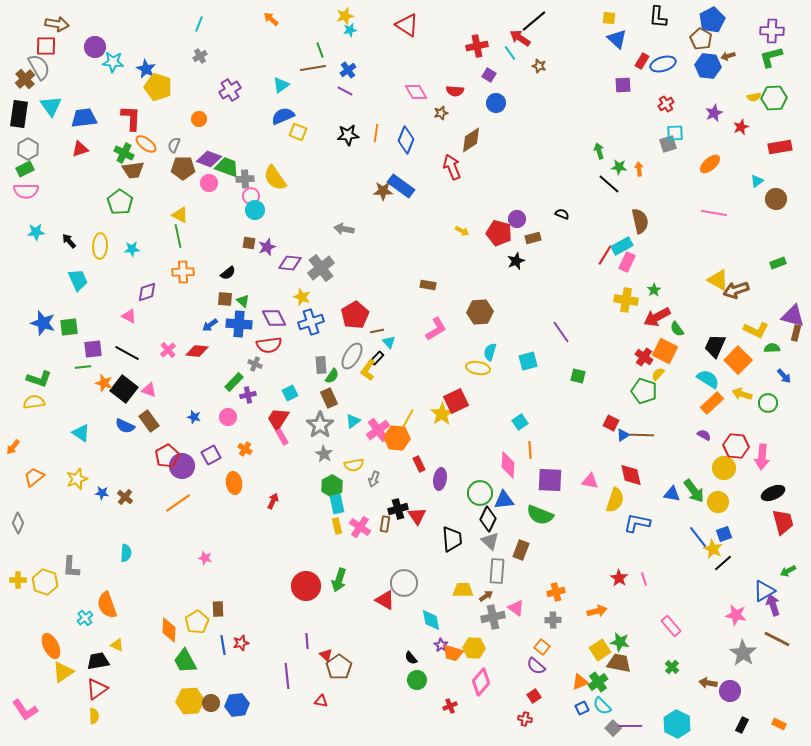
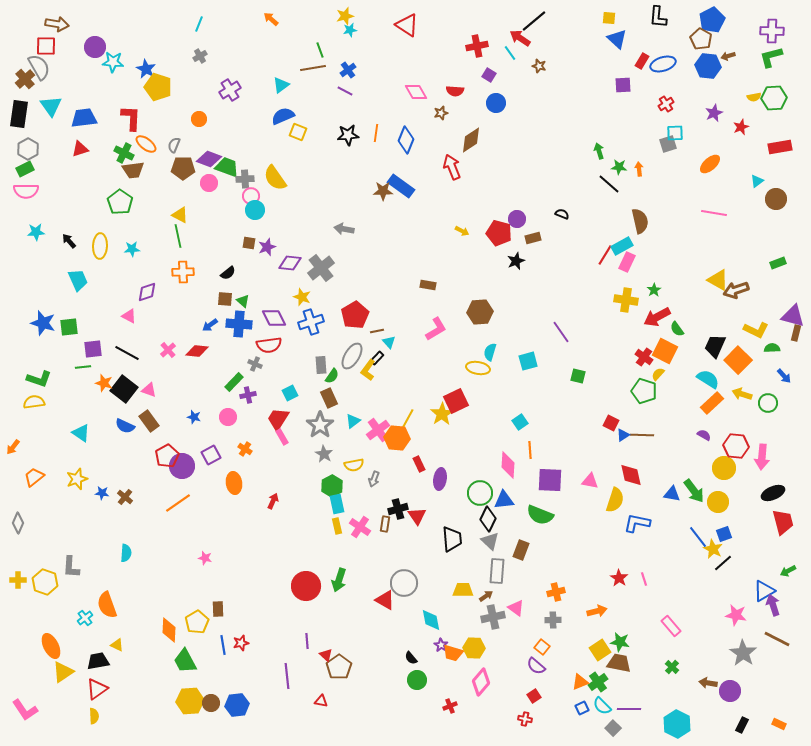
purple line at (630, 726): moved 1 px left, 17 px up
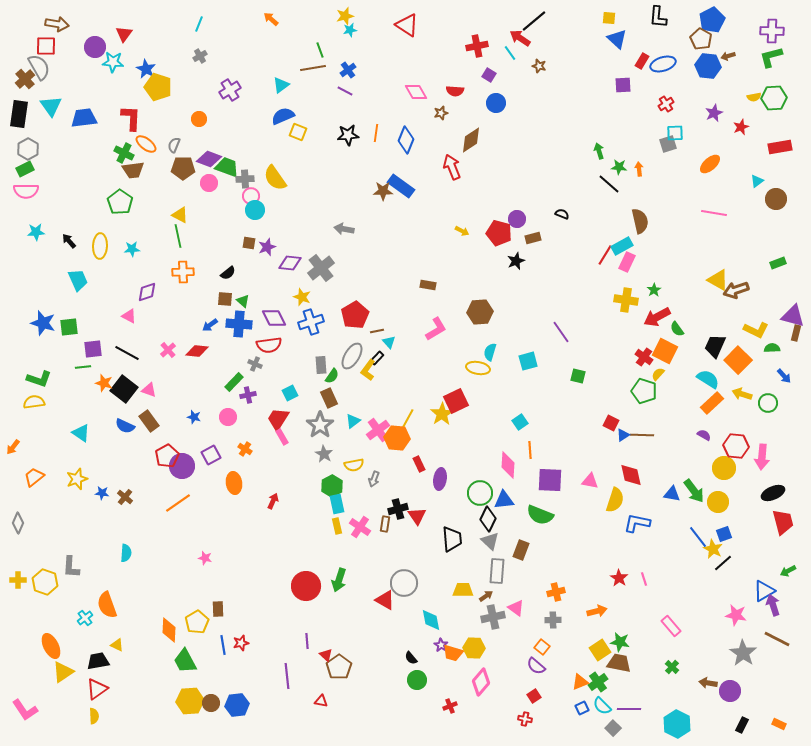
red triangle at (80, 149): moved 44 px right, 115 px up; rotated 36 degrees counterclockwise
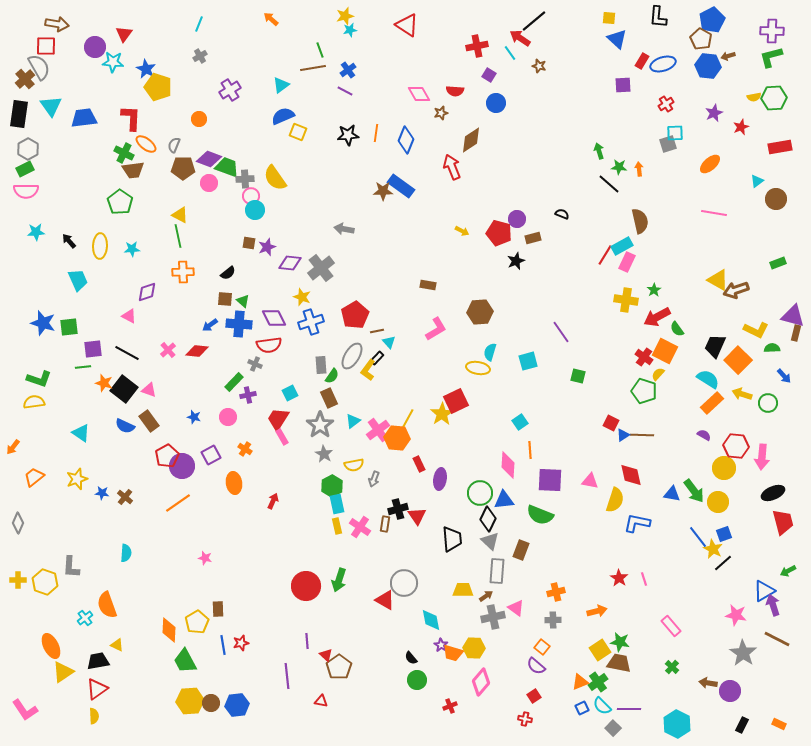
pink diamond at (416, 92): moved 3 px right, 2 px down
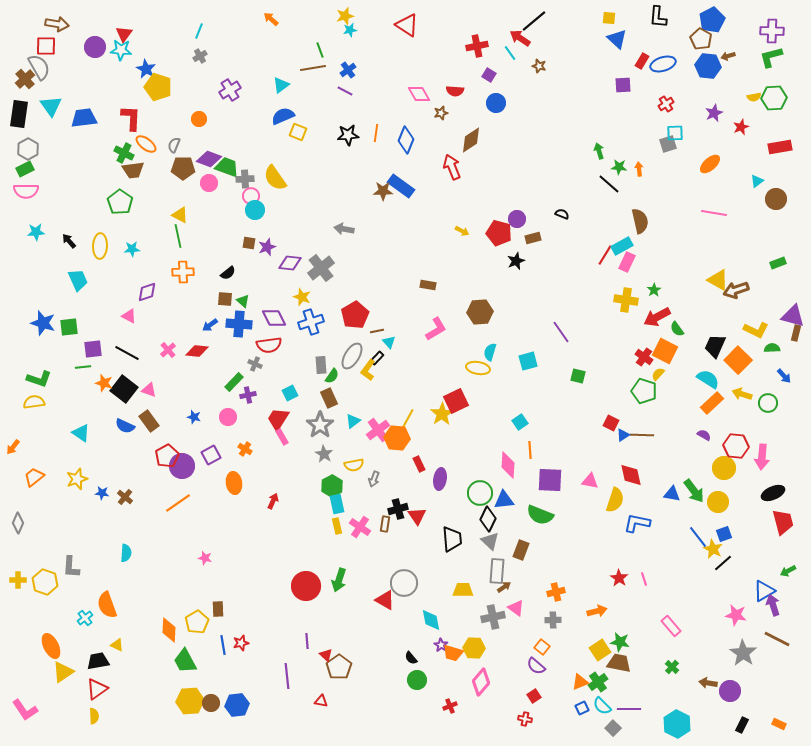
cyan line at (199, 24): moved 7 px down
cyan star at (113, 62): moved 8 px right, 12 px up
brown arrow at (486, 596): moved 18 px right, 9 px up
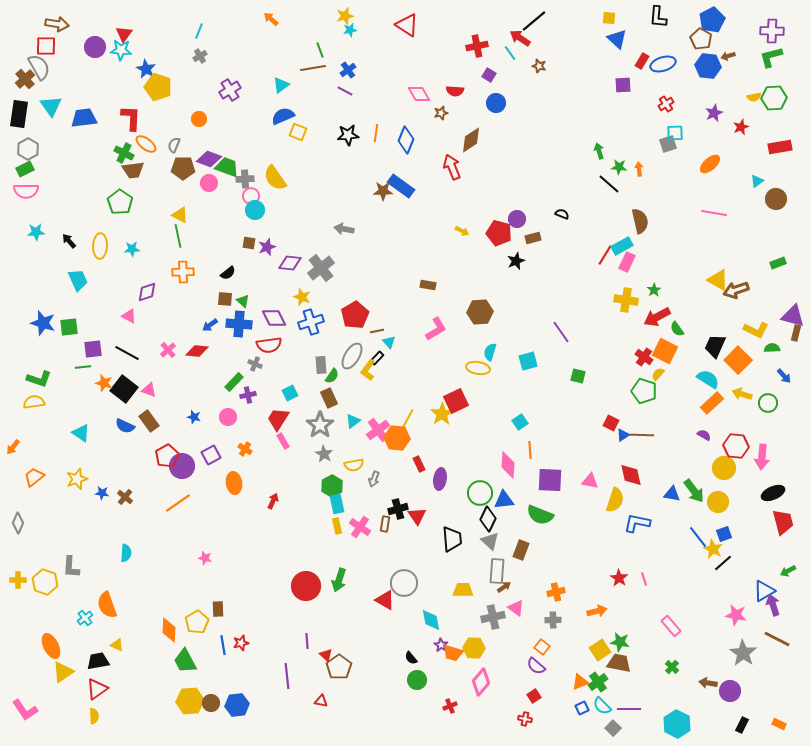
pink rectangle at (282, 437): moved 1 px right, 4 px down
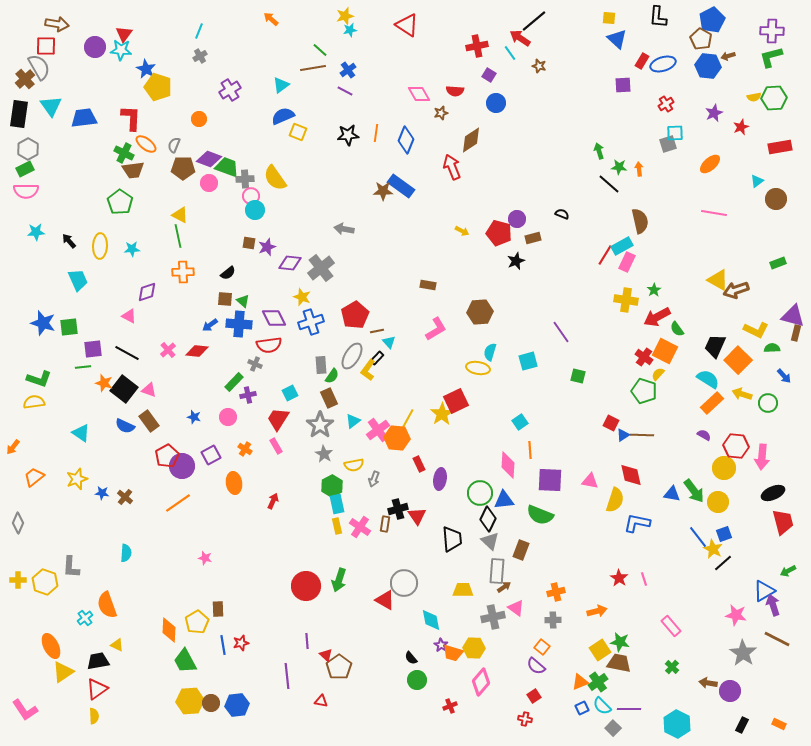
green line at (320, 50): rotated 28 degrees counterclockwise
pink rectangle at (283, 441): moved 7 px left, 5 px down
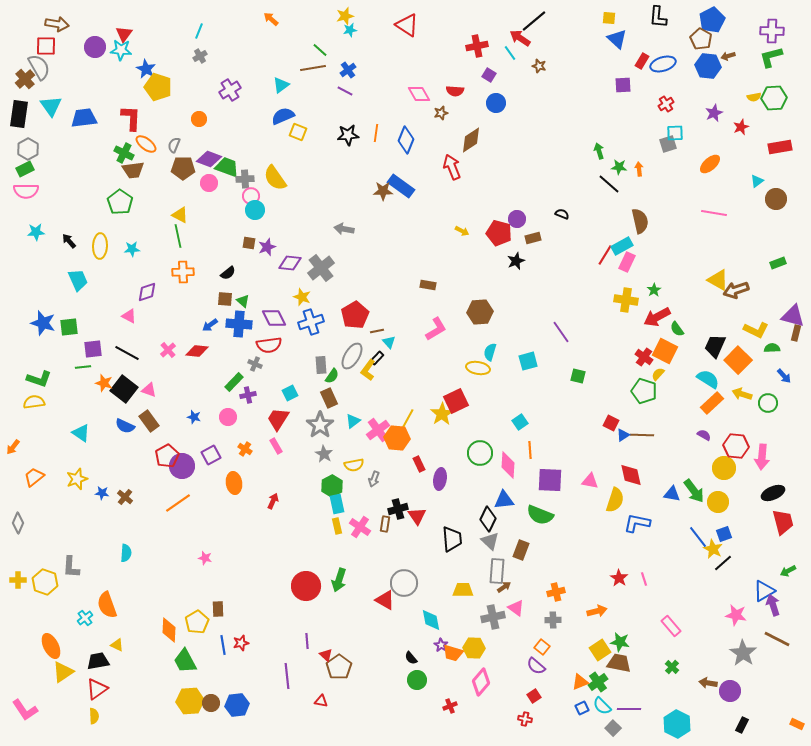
green circle at (480, 493): moved 40 px up
orange rectangle at (779, 724): moved 18 px right
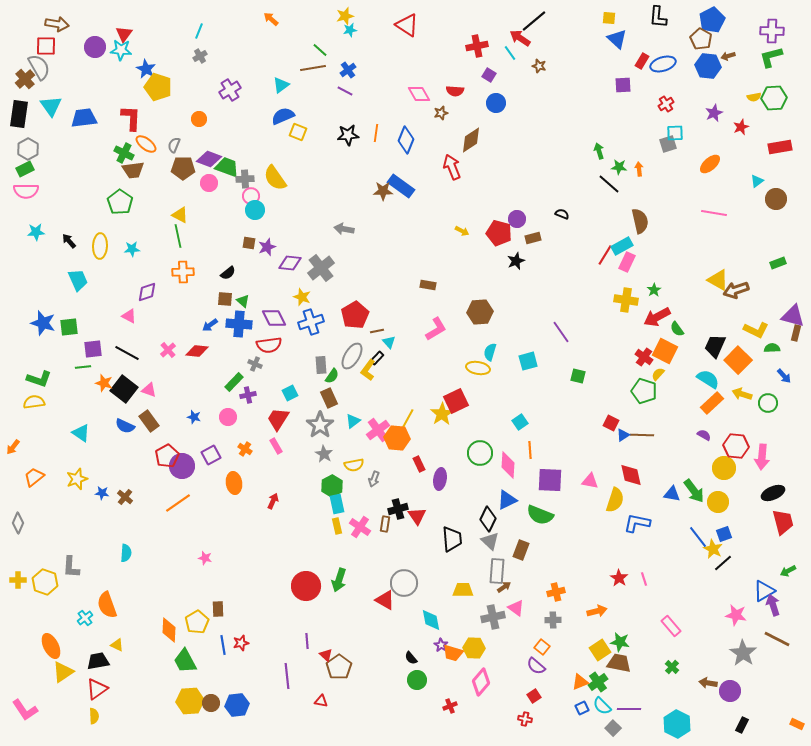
blue triangle at (504, 500): moved 3 px right; rotated 20 degrees counterclockwise
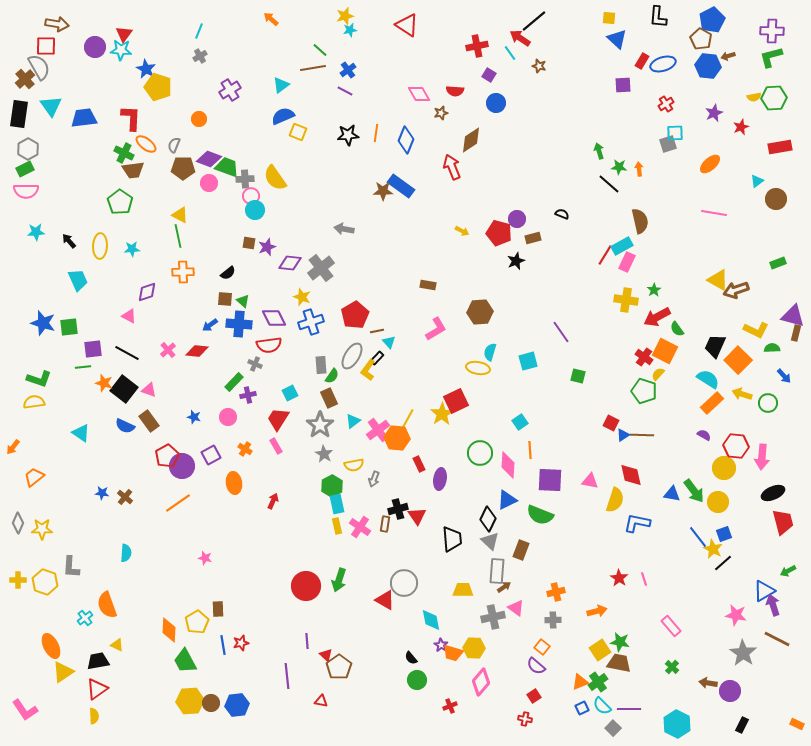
yellow star at (77, 479): moved 35 px left, 50 px down; rotated 20 degrees clockwise
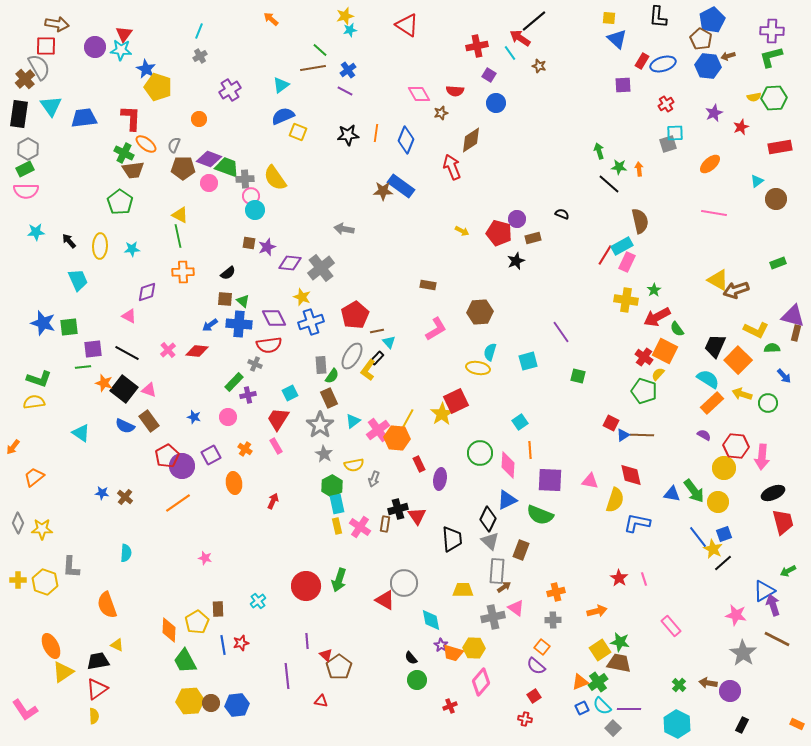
cyan cross at (85, 618): moved 173 px right, 17 px up
green cross at (672, 667): moved 7 px right, 18 px down
